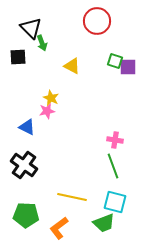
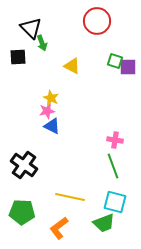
blue triangle: moved 25 px right, 1 px up
yellow line: moved 2 px left
green pentagon: moved 4 px left, 3 px up
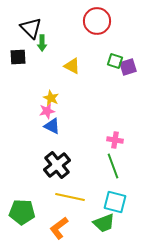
green arrow: rotated 21 degrees clockwise
purple square: rotated 18 degrees counterclockwise
black cross: moved 33 px right; rotated 16 degrees clockwise
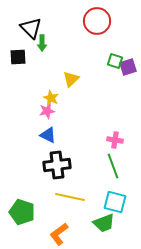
yellow triangle: moved 1 px left, 13 px down; rotated 48 degrees clockwise
blue triangle: moved 4 px left, 9 px down
black cross: rotated 32 degrees clockwise
green pentagon: rotated 15 degrees clockwise
orange L-shape: moved 6 px down
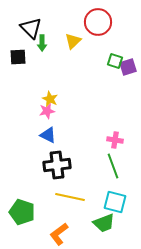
red circle: moved 1 px right, 1 px down
yellow triangle: moved 2 px right, 38 px up
yellow star: moved 1 px left, 1 px down
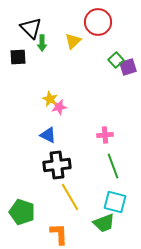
green square: moved 1 px right, 1 px up; rotated 28 degrees clockwise
pink star: moved 12 px right, 4 px up
pink cross: moved 10 px left, 5 px up; rotated 14 degrees counterclockwise
yellow line: rotated 48 degrees clockwise
orange L-shape: rotated 125 degrees clockwise
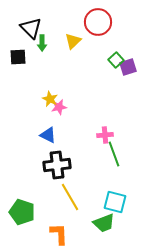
green line: moved 1 px right, 12 px up
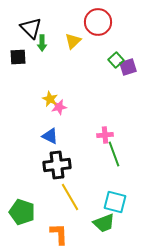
blue triangle: moved 2 px right, 1 px down
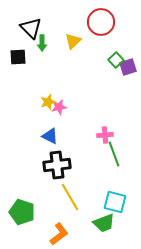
red circle: moved 3 px right
yellow star: moved 2 px left, 3 px down; rotated 28 degrees clockwise
orange L-shape: rotated 55 degrees clockwise
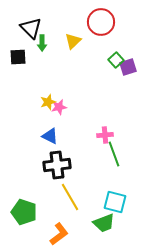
green pentagon: moved 2 px right
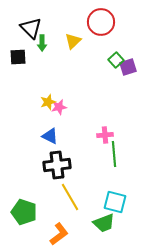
green line: rotated 15 degrees clockwise
